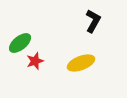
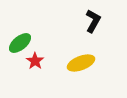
red star: rotated 18 degrees counterclockwise
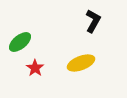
green ellipse: moved 1 px up
red star: moved 7 px down
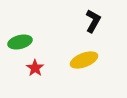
green ellipse: rotated 25 degrees clockwise
yellow ellipse: moved 3 px right, 3 px up
